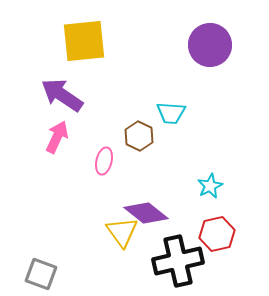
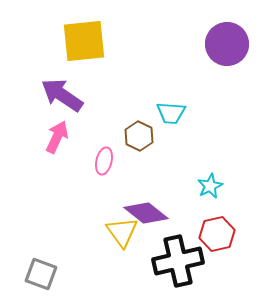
purple circle: moved 17 px right, 1 px up
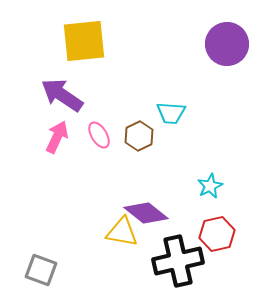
brown hexagon: rotated 8 degrees clockwise
pink ellipse: moved 5 px left, 26 px up; rotated 44 degrees counterclockwise
yellow triangle: rotated 44 degrees counterclockwise
gray square: moved 4 px up
